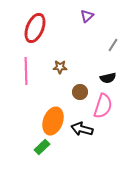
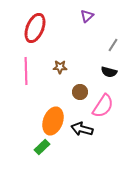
black semicircle: moved 1 px right, 6 px up; rotated 28 degrees clockwise
pink semicircle: rotated 15 degrees clockwise
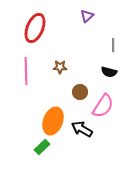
gray line: rotated 32 degrees counterclockwise
black arrow: rotated 15 degrees clockwise
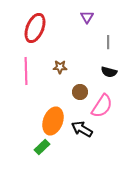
purple triangle: moved 1 px down; rotated 16 degrees counterclockwise
gray line: moved 5 px left, 3 px up
pink semicircle: moved 1 px left
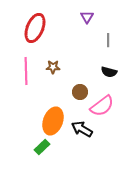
gray line: moved 2 px up
brown star: moved 7 px left
pink semicircle: rotated 20 degrees clockwise
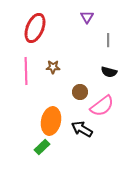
orange ellipse: moved 2 px left; rotated 8 degrees counterclockwise
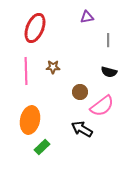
purple triangle: rotated 48 degrees clockwise
orange ellipse: moved 21 px left, 1 px up
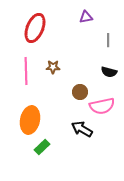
purple triangle: moved 1 px left
pink semicircle: rotated 25 degrees clockwise
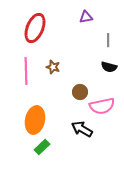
brown star: rotated 16 degrees clockwise
black semicircle: moved 5 px up
orange ellipse: moved 5 px right
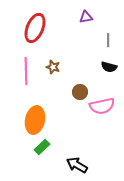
black arrow: moved 5 px left, 36 px down
